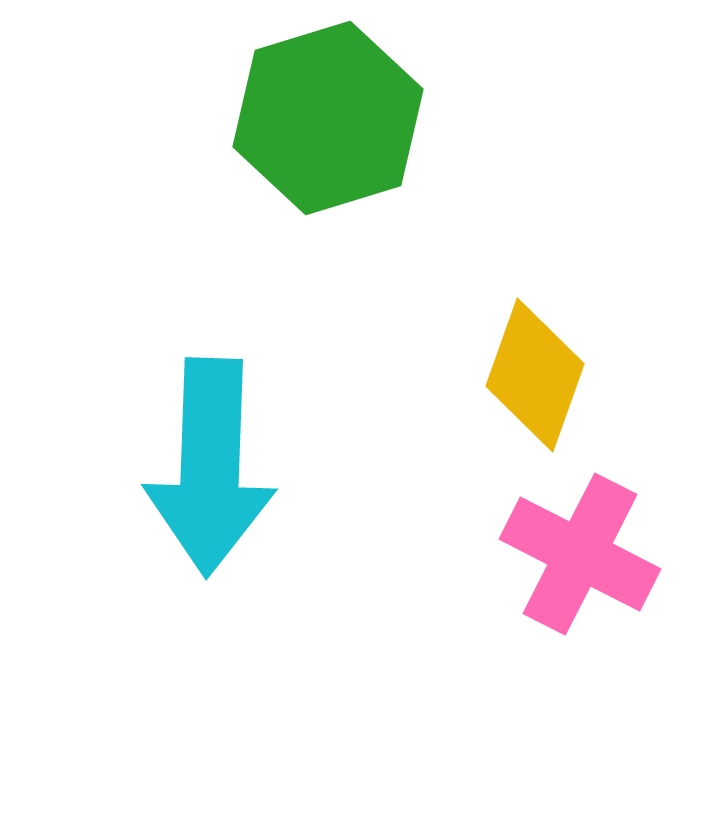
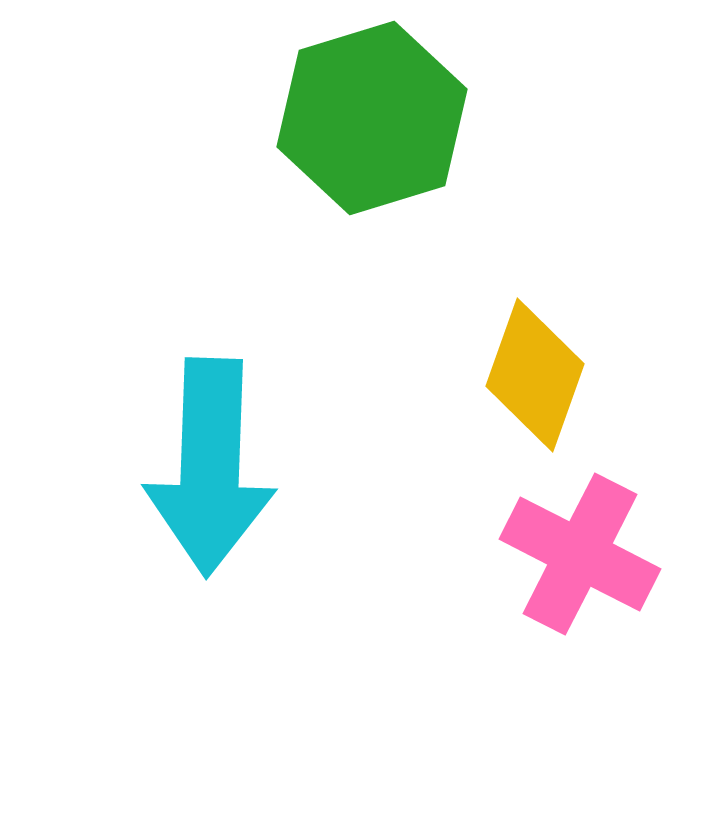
green hexagon: moved 44 px right
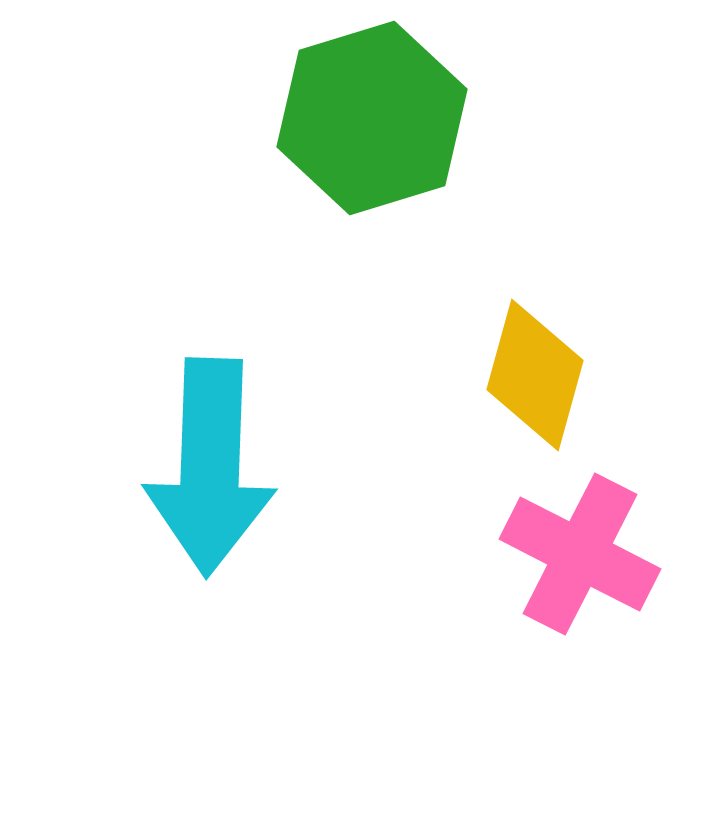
yellow diamond: rotated 4 degrees counterclockwise
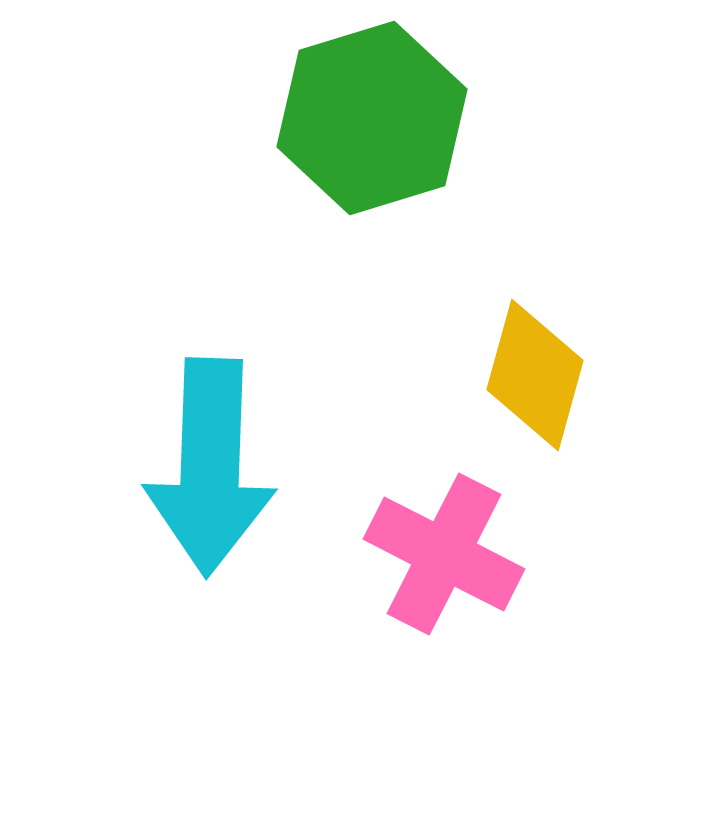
pink cross: moved 136 px left
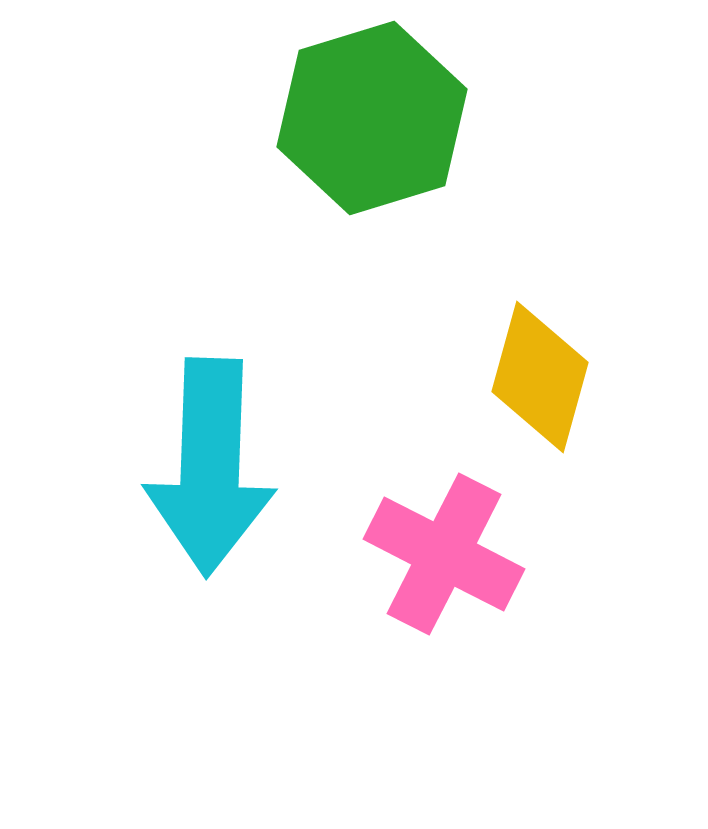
yellow diamond: moved 5 px right, 2 px down
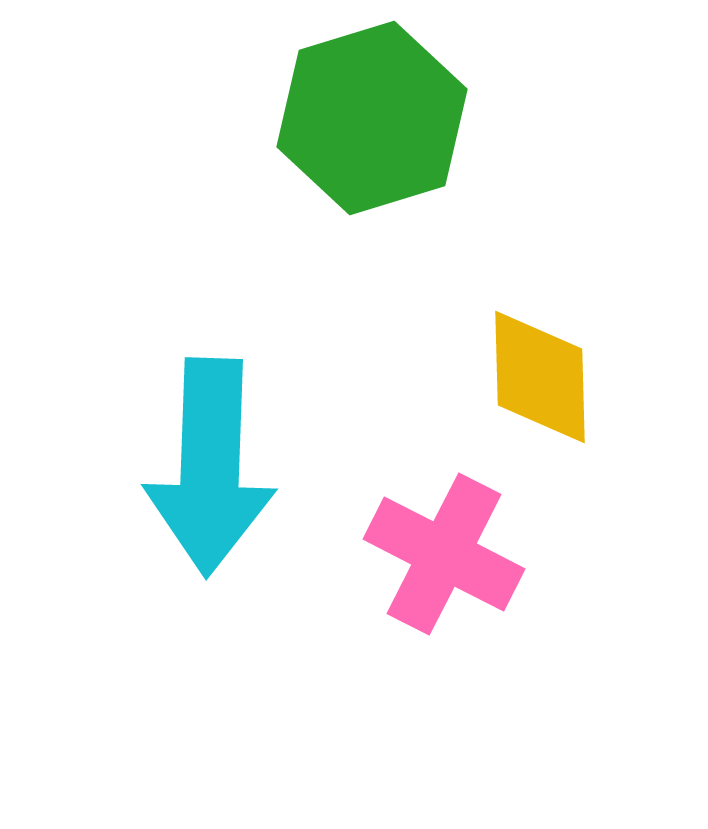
yellow diamond: rotated 17 degrees counterclockwise
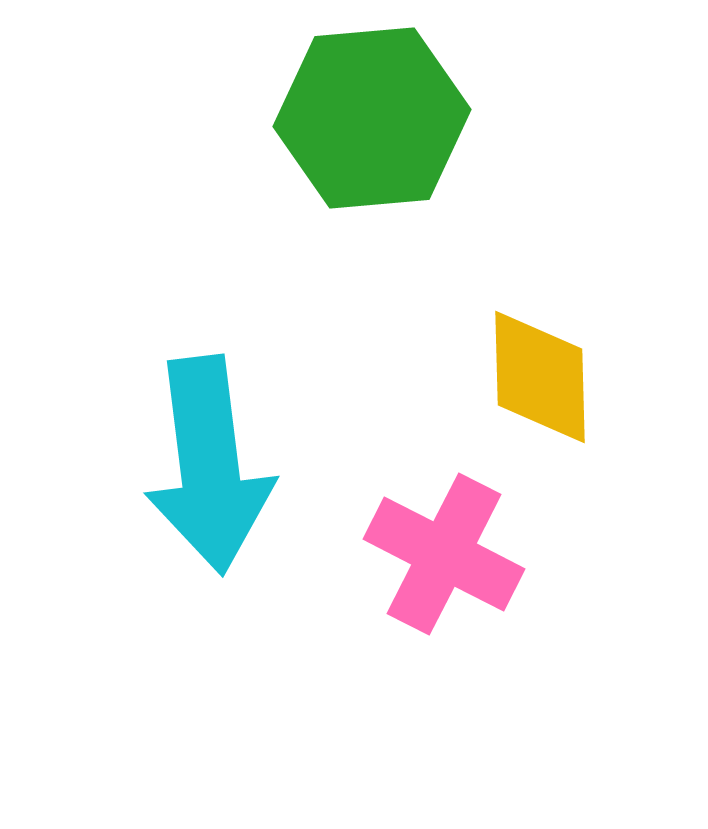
green hexagon: rotated 12 degrees clockwise
cyan arrow: moved 1 px left, 2 px up; rotated 9 degrees counterclockwise
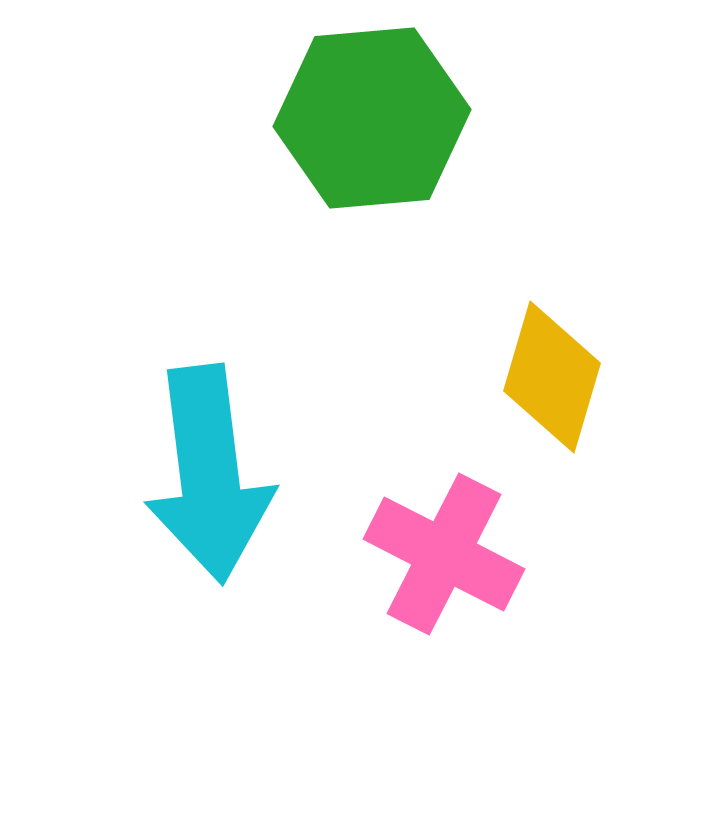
yellow diamond: moved 12 px right; rotated 18 degrees clockwise
cyan arrow: moved 9 px down
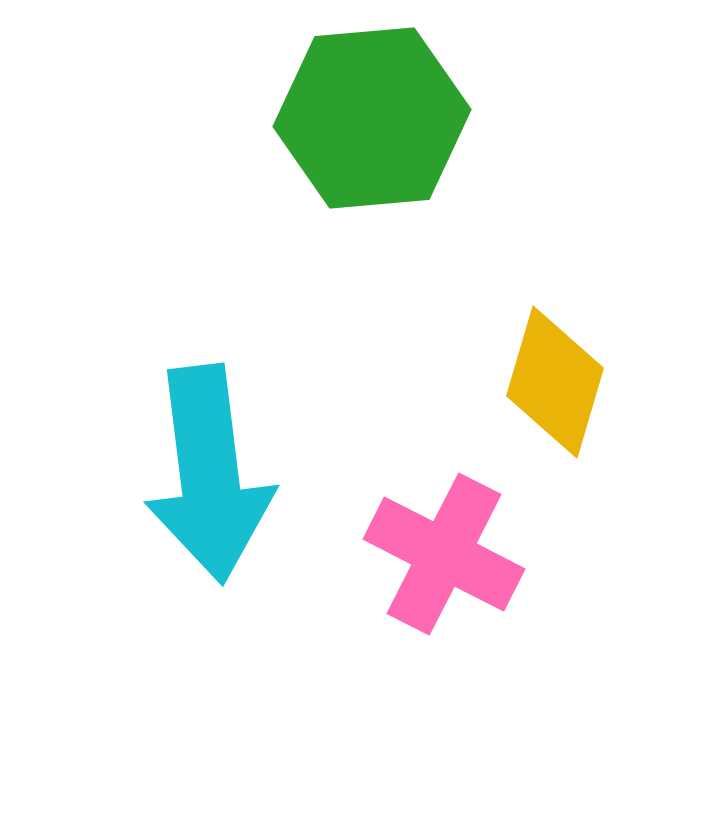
yellow diamond: moved 3 px right, 5 px down
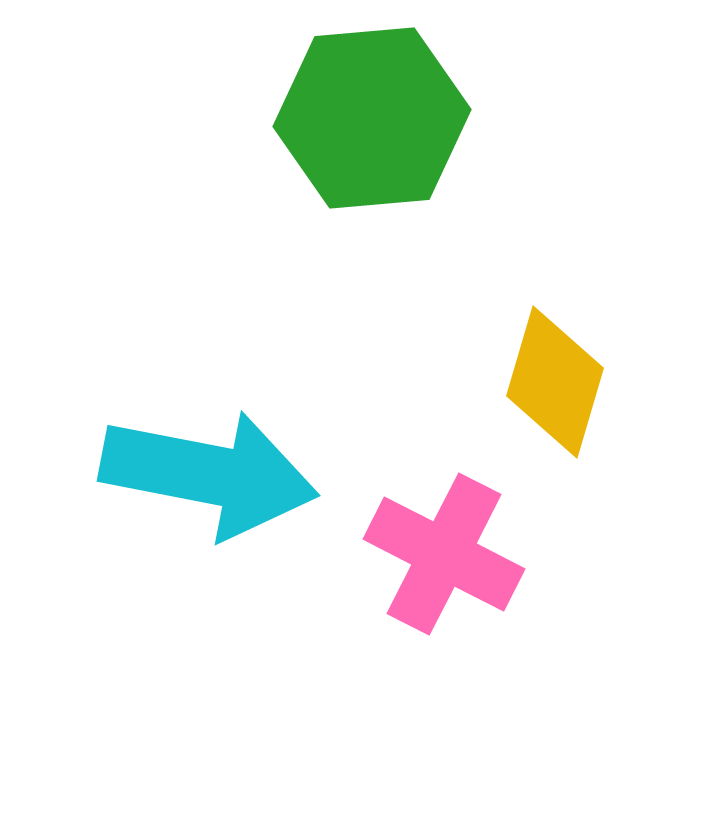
cyan arrow: rotated 72 degrees counterclockwise
